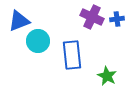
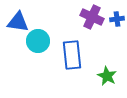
blue triangle: moved 1 px left, 1 px down; rotated 30 degrees clockwise
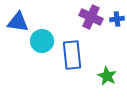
purple cross: moved 1 px left
cyan circle: moved 4 px right
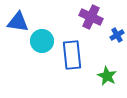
blue cross: moved 16 px down; rotated 24 degrees counterclockwise
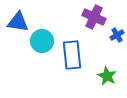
purple cross: moved 3 px right
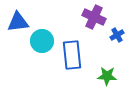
blue triangle: rotated 15 degrees counterclockwise
green star: rotated 24 degrees counterclockwise
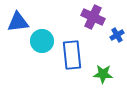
purple cross: moved 1 px left
green star: moved 4 px left, 2 px up
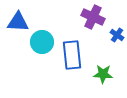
blue triangle: rotated 10 degrees clockwise
blue cross: rotated 24 degrees counterclockwise
cyan circle: moved 1 px down
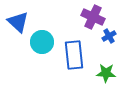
blue triangle: rotated 40 degrees clockwise
blue cross: moved 8 px left, 1 px down; rotated 24 degrees clockwise
blue rectangle: moved 2 px right
green star: moved 3 px right, 1 px up
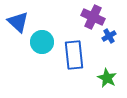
green star: moved 1 px right, 5 px down; rotated 24 degrees clockwise
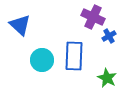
blue triangle: moved 2 px right, 3 px down
cyan circle: moved 18 px down
blue rectangle: moved 1 px down; rotated 8 degrees clockwise
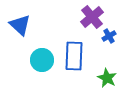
purple cross: moved 1 px left; rotated 25 degrees clockwise
